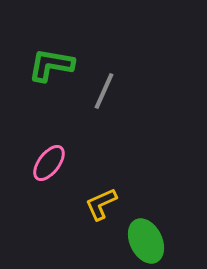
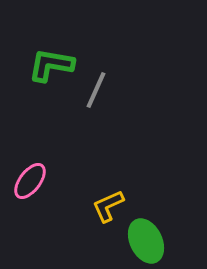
gray line: moved 8 px left, 1 px up
pink ellipse: moved 19 px left, 18 px down
yellow L-shape: moved 7 px right, 2 px down
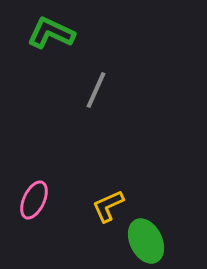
green L-shape: moved 32 px up; rotated 15 degrees clockwise
pink ellipse: moved 4 px right, 19 px down; rotated 12 degrees counterclockwise
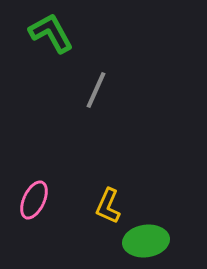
green L-shape: rotated 36 degrees clockwise
yellow L-shape: rotated 42 degrees counterclockwise
green ellipse: rotated 72 degrees counterclockwise
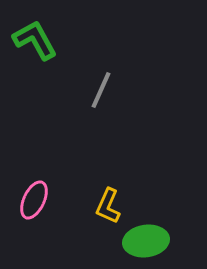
green L-shape: moved 16 px left, 7 px down
gray line: moved 5 px right
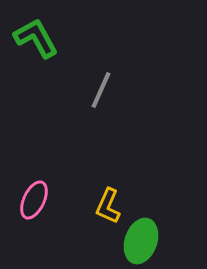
green L-shape: moved 1 px right, 2 px up
green ellipse: moved 5 px left; rotated 63 degrees counterclockwise
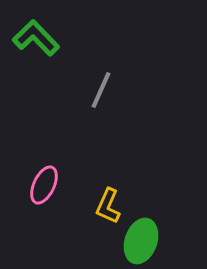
green L-shape: rotated 15 degrees counterclockwise
pink ellipse: moved 10 px right, 15 px up
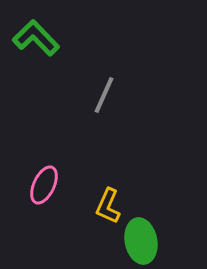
gray line: moved 3 px right, 5 px down
green ellipse: rotated 30 degrees counterclockwise
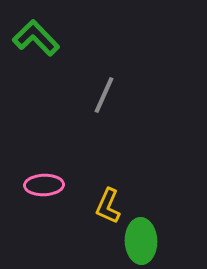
pink ellipse: rotated 63 degrees clockwise
green ellipse: rotated 9 degrees clockwise
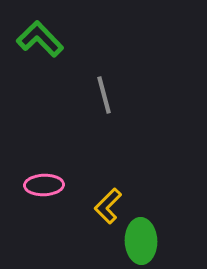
green L-shape: moved 4 px right, 1 px down
gray line: rotated 39 degrees counterclockwise
yellow L-shape: rotated 21 degrees clockwise
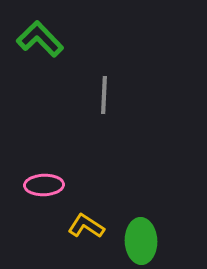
gray line: rotated 18 degrees clockwise
yellow L-shape: moved 22 px left, 20 px down; rotated 78 degrees clockwise
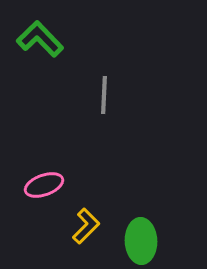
pink ellipse: rotated 18 degrees counterclockwise
yellow L-shape: rotated 102 degrees clockwise
